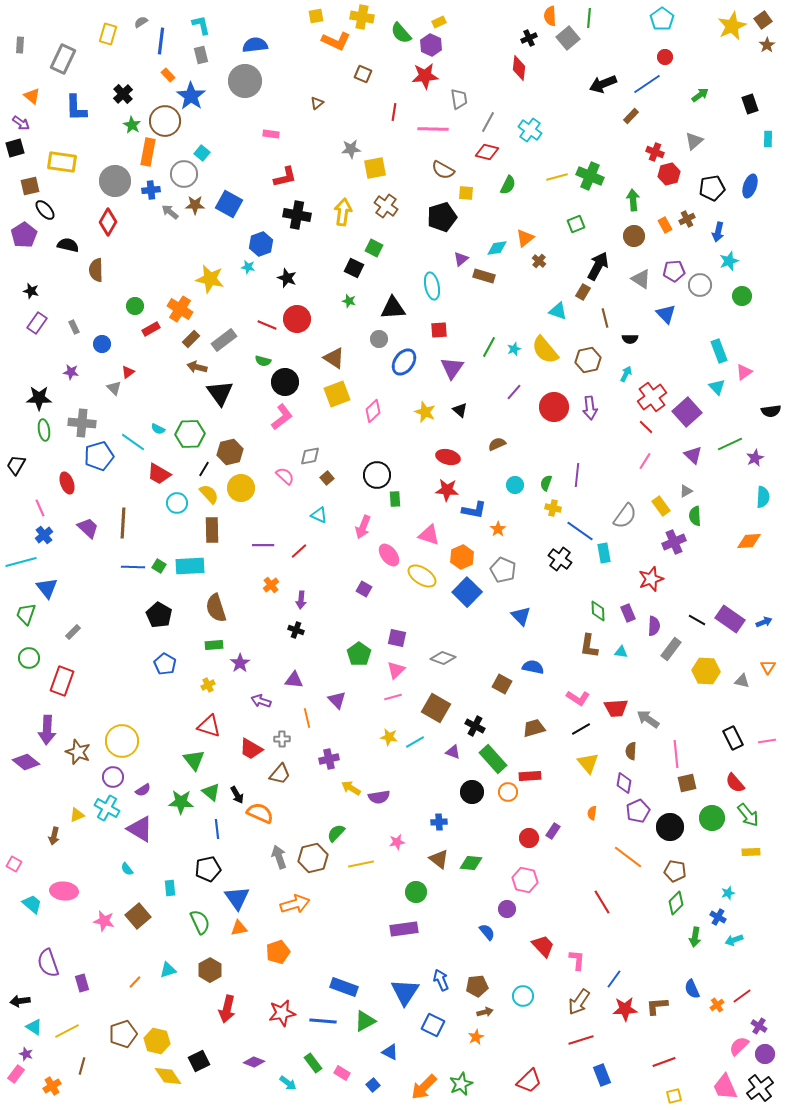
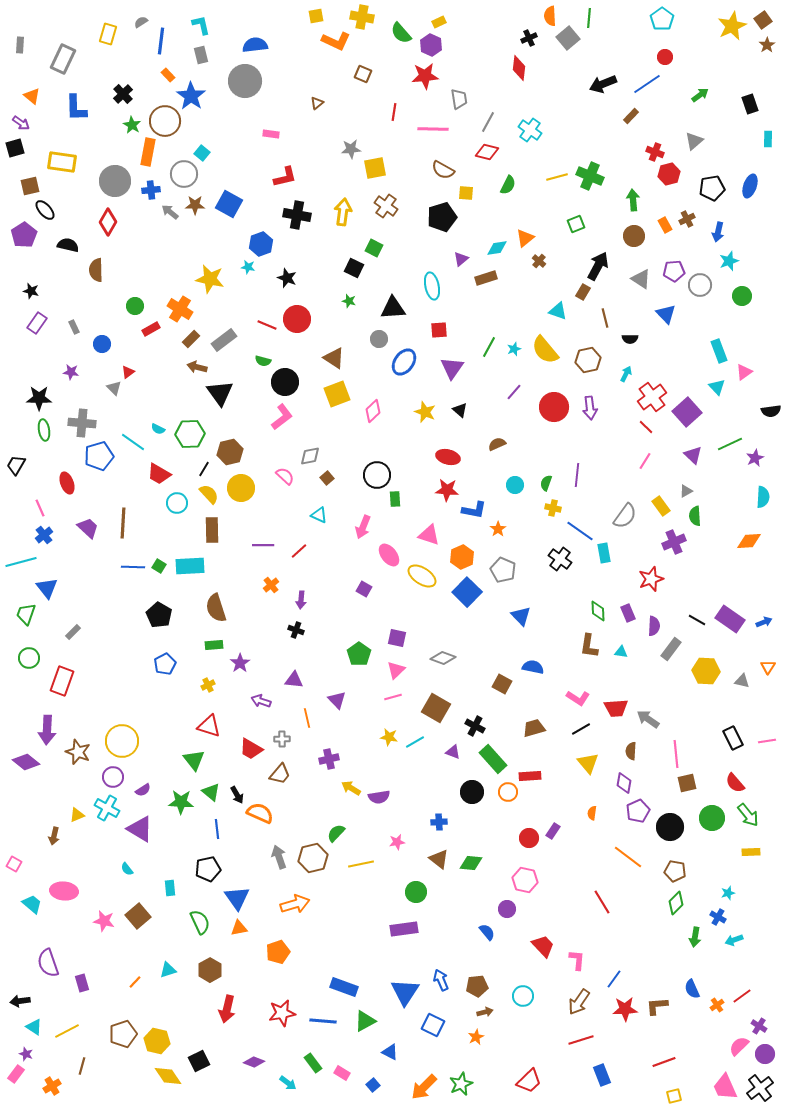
brown rectangle at (484, 276): moved 2 px right, 2 px down; rotated 35 degrees counterclockwise
blue pentagon at (165, 664): rotated 15 degrees clockwise
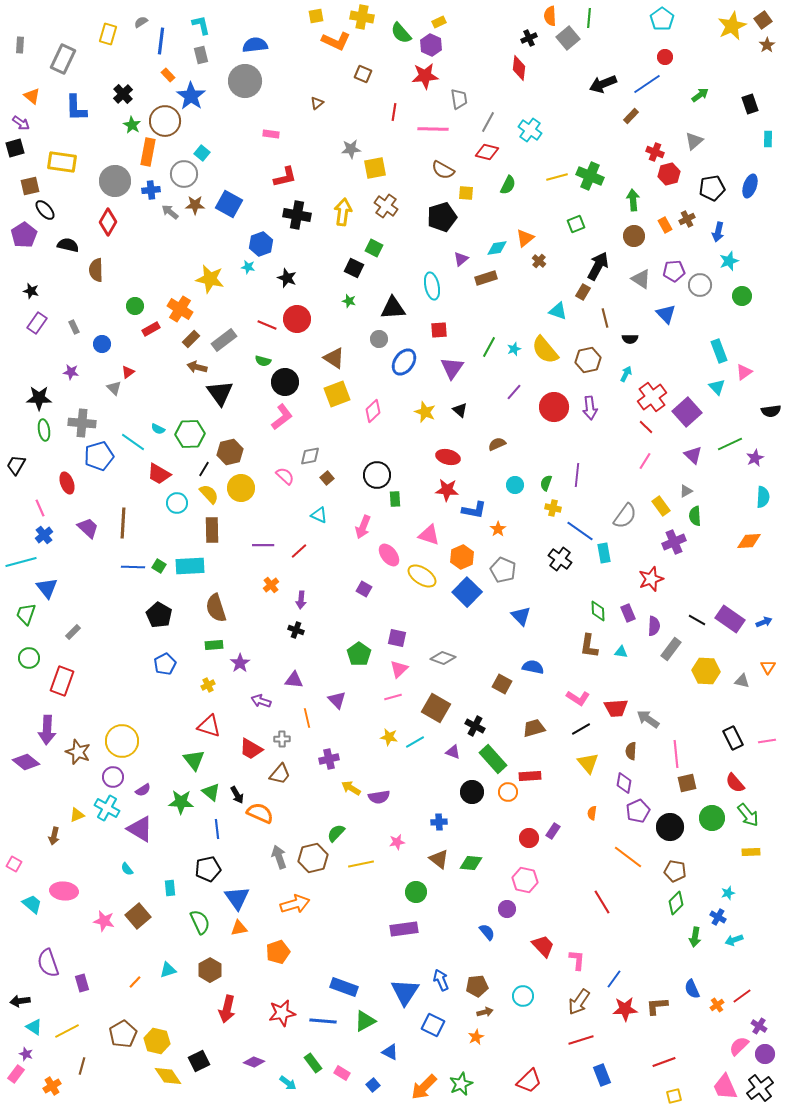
pink triangle at (396, 670): moved 3 px right, 1 px up
brown pentagon at (123, 1034): rotated 12 degrees counterclockwise
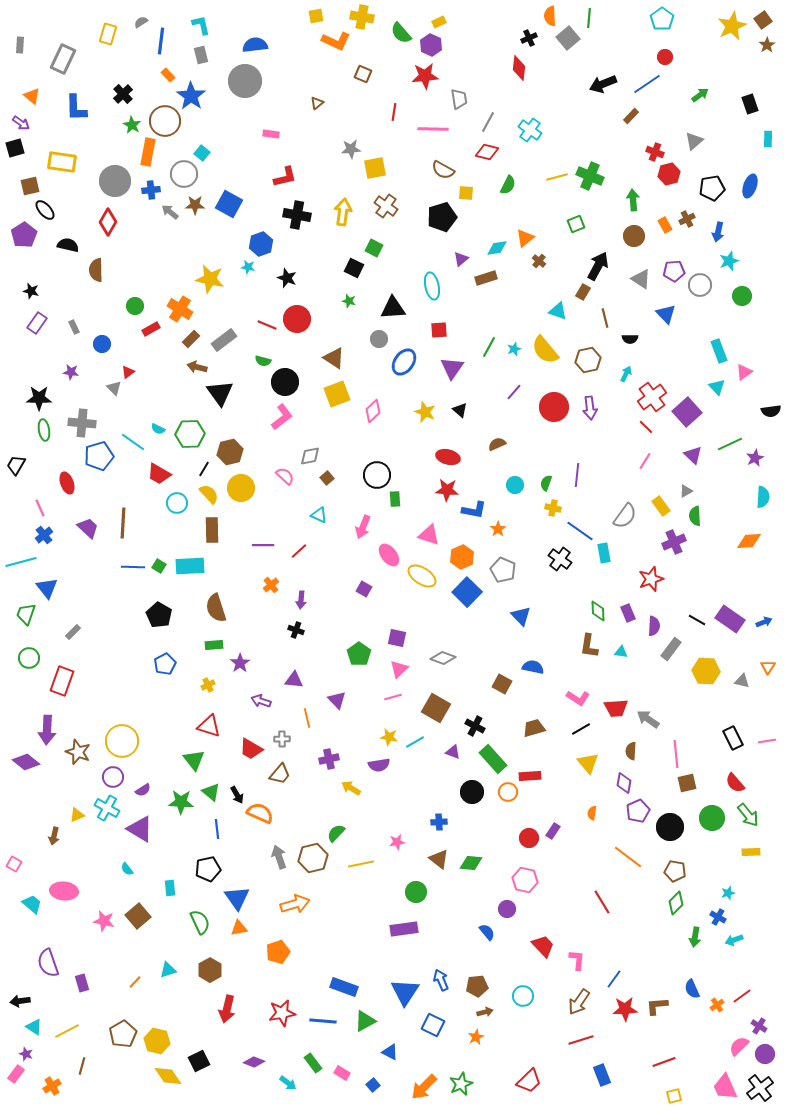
purple semicircle at (379, 797): moved 32 px up
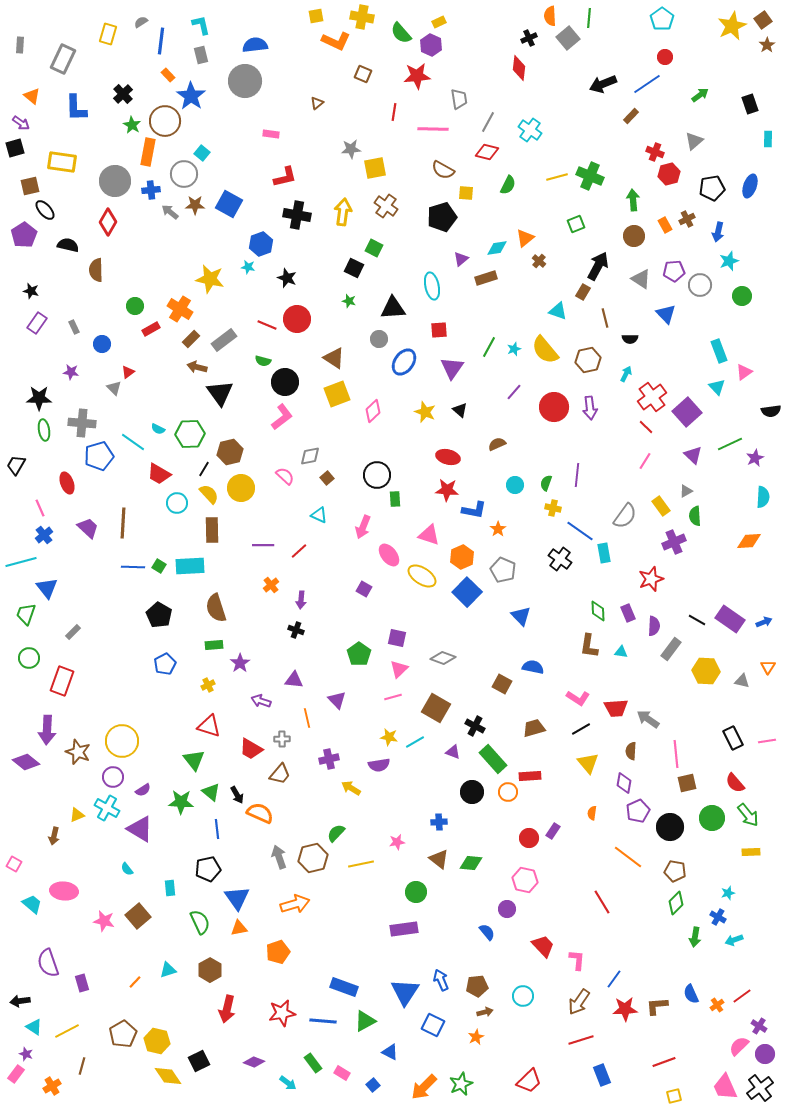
red star at (425, 76): moved 8 px left
blue semicircle at (692, 989): moved 1 px left, 5 px down
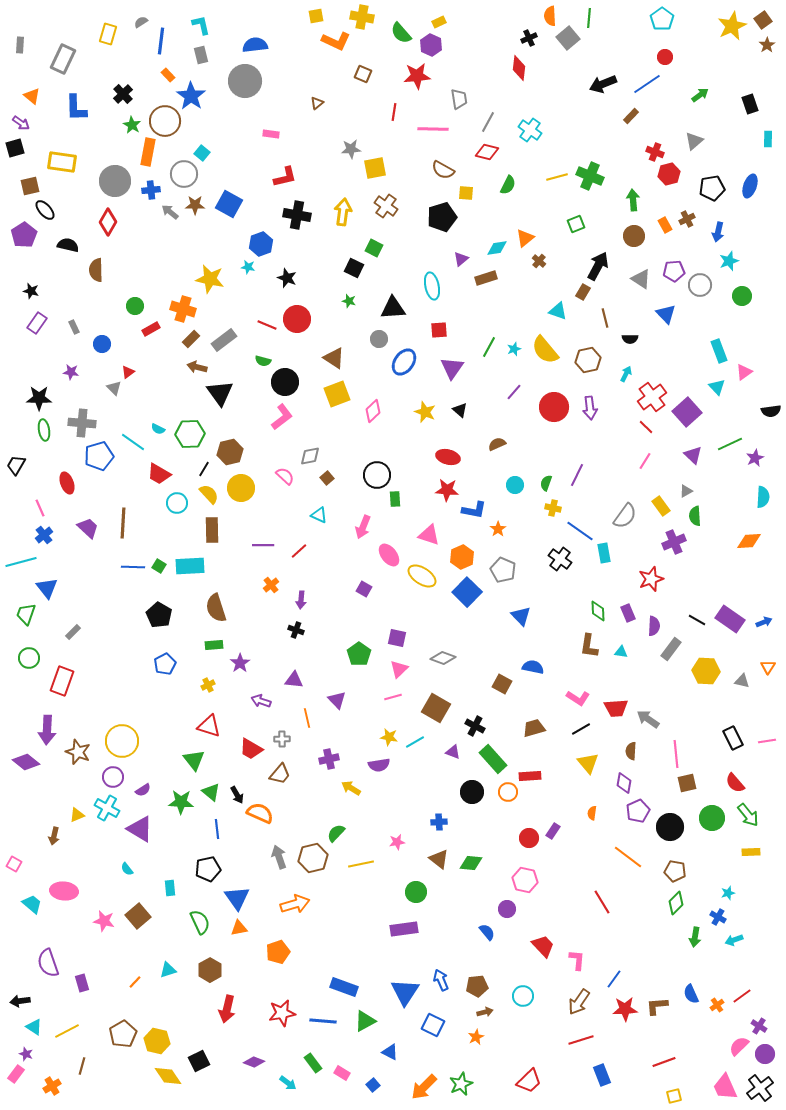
orange cross at (180, 309): moved 3 px right; rotated 15 degrees counterclockwise
purple line at (577, 475): rotated 20 degrees clockwise
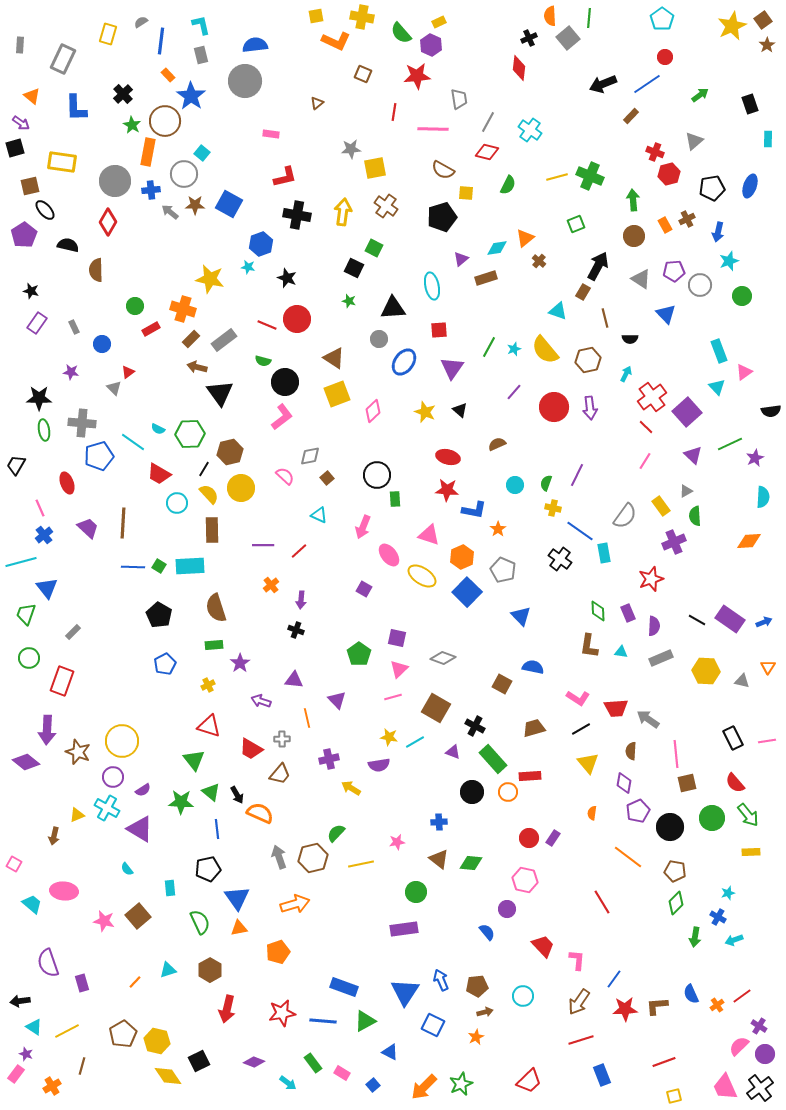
gray rectangle at (671, 649): moved 10 px left, 9 px down; rotated 30 degrees clockwise
purple rectangle at (553, 831): moved 7 px down
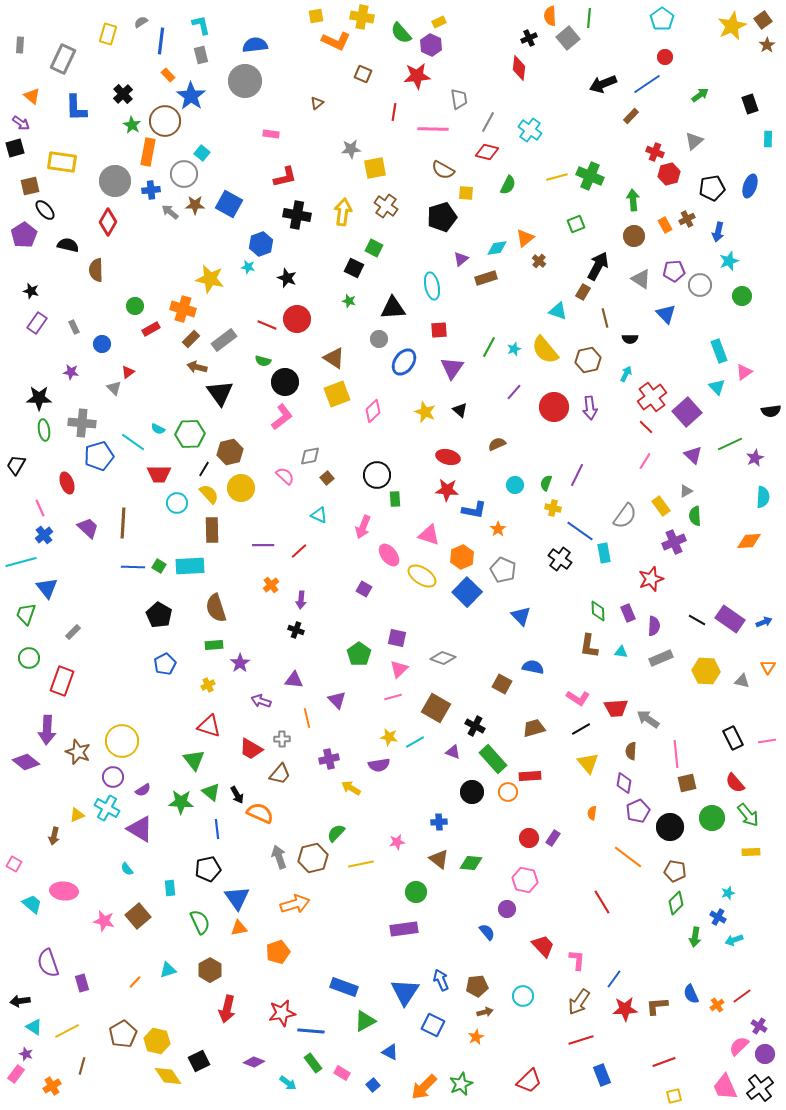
red trapezoid at (159, 474): rotated 30 degrees counterclockwise
blue line at (323, 1021): moved 12 px left, 10 px down
